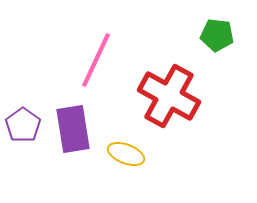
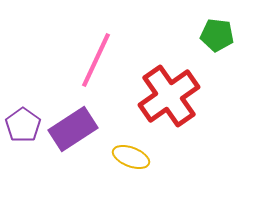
red cross: rotated 26 degrees clockwise
purple rectangle: rotated 66 degrees clockwise
yellow ellipse: moved 5 px right, 3 px down
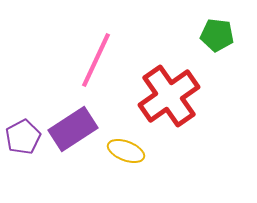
purple pentagon: moved 12 px down; rotated 8 degrees clockwise
yellow ellipse: moved 5 px left, 6 px up
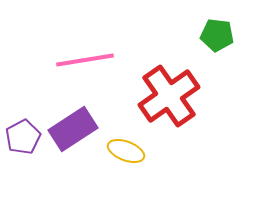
pink line: moved 11 px left; rotated 56 degrees clockwise
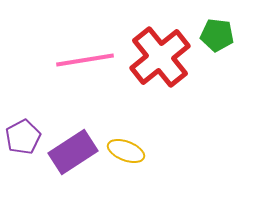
red cross: moved 9 px left, 39 px up; rotated 4 degrees counterclockwise
purple rectangle: moved 23 px down
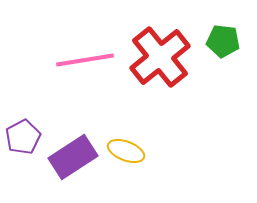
green pentagon: moved 6 px right, 6 px down
purple rectangle: moved 5 px down
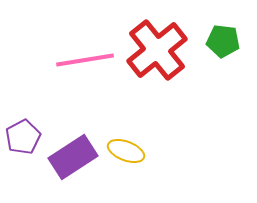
red cross: moved 3 px left, 7 px up
